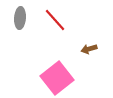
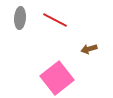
red line: rotated 20 degrees counterclockwise
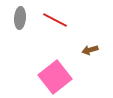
brown arrow: moved 1 px right, 1 px down
pink square: moved 2 px left, 1 px up
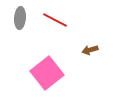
pink square: moved 8 px left, 4 px up
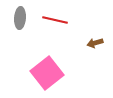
red line: rotated 15 degrees counterclockwise
brown arrow: moved 5 px right, 7 px up
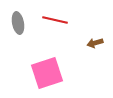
gray ellipse: moved 2 px left, 5 px down; rotated 15 degrees counterclockwise
pink square: rotated 20 degrees clockwise
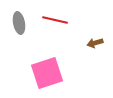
gray ellipse: moved 1 px right
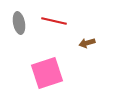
red line: moved 1 px left, 1 px down
brown arrow: moved 8 px left
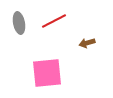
red line: rotated 40 degrees counterclockwise
pink square: rotated 12 degrees clockwise
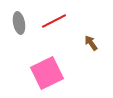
brown arrow: moved 4 px right; rotated 70 degrees clockwise
pink square: rotated 20 degrees counterclockwise
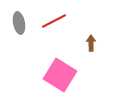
brown arrow: rotated 35 degrees clockwise
pink square: moved 13 px right, 2 px down; rotated 32 degrees counterclockwise
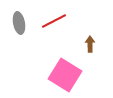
brown arrow: moved 1 px left, 1 px down
pink square: moved 5 px right
